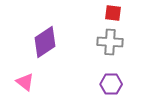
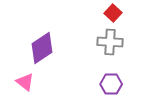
red square: rotated 36 degrees clockwise
purple diamond: moved 3 px left, 6 px down
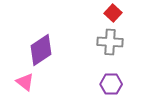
purple diamond: moved 1 px left, 2 px down
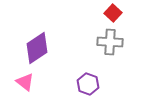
purple diamond: moved 4 px left, 2 px up
purple hexagon: moved 23 px left; rotated 20 degrees clockwise
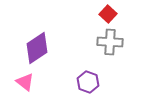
red square: moved 5 px left, 1 px down
purple hexagon: moved 2 px up
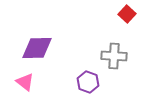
red square: moved 19 px right
gray cross: moved 4 px right, 14 px down
purple diamond: rotated 32 degrees clockwise
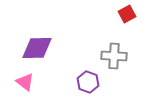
red square: rotated 18 degrees clockwise
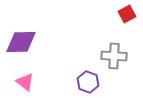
purple diamond: moved 16 px left, 6 px up
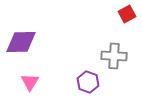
pink triangle: moved 5 px right; rotated 24 degrees clockwise
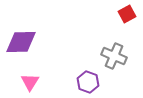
gray cross: rotated 20 degrees clockwise
